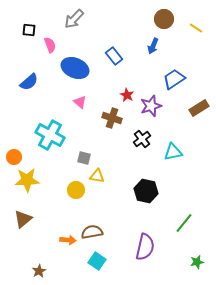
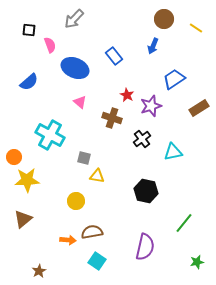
yellow circle: moved 11 px down
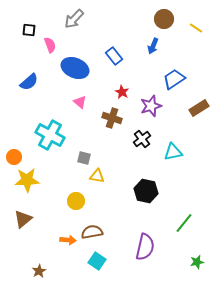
red star: moved 5 px left, 3 px up
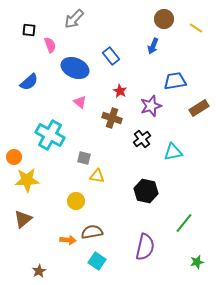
blue rectangle: moved 3 px left
blue trapezoid: moved 1 px right, 2 px down; rotated 25 degrees clockwise
red star: moved 2 px left, 1 px up
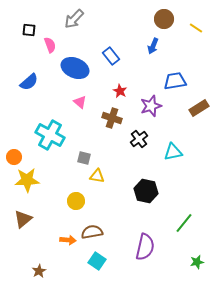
black cross: moved 3 px left
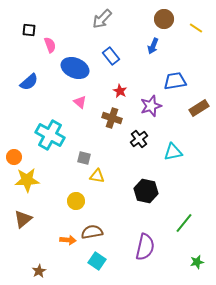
gray arrow: moved 28 px right
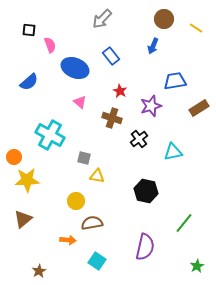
brown semicircle: moved 9 px up
green star: moved 4 px down; rotated 16 degrees counterclockwise
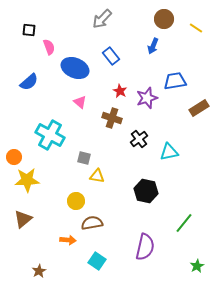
pink semicircle: moved 1 px left, 2 px down
purple star: moved 4 px left, 8 px up
cyan triangle: moved 4 px left
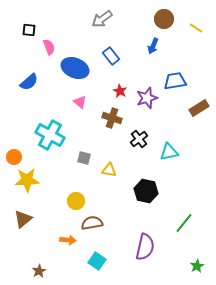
gray arrow: rotated 10 degrees clockwise
yellow triangle: moved 12 px right, 6 px up
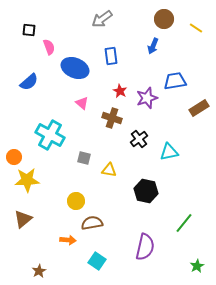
blue rectangle: rotated 30 degrees clockwise
pink triangle: moved 2 px right, 1 px down
